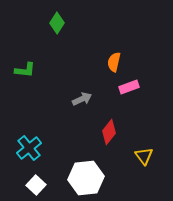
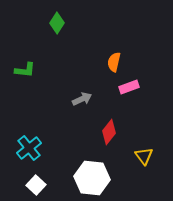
white hexagon: moved 6 px right; rotated 12 degrees clockwise
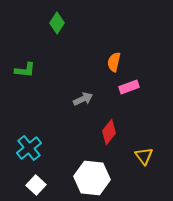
gray arrow: moved 1 px right
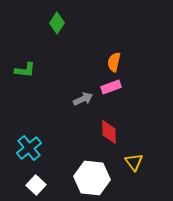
pink rectangle: moved 18 px left
red diamond: rotated 40 degrees counterclockwise
yellow triangle: moved 10 px left, 6 px down
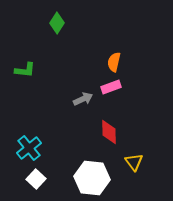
white square: moved 6 px up
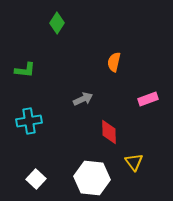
pink rectangle: moved 37 px right, 12 px down
cyan cross: moved 27 px up; rotated 30 degrees clockwise
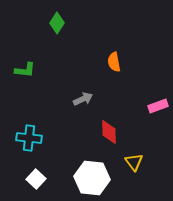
orange semicircle: rotated 24 degrees counterclockwise
pink rectangle: moved 10 px right, 7 px down
cyan cross: moved 17 px down; rotated 15 degrees clockwise
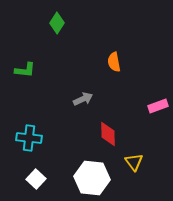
red diamond: moved 1 px left, 2 px down
